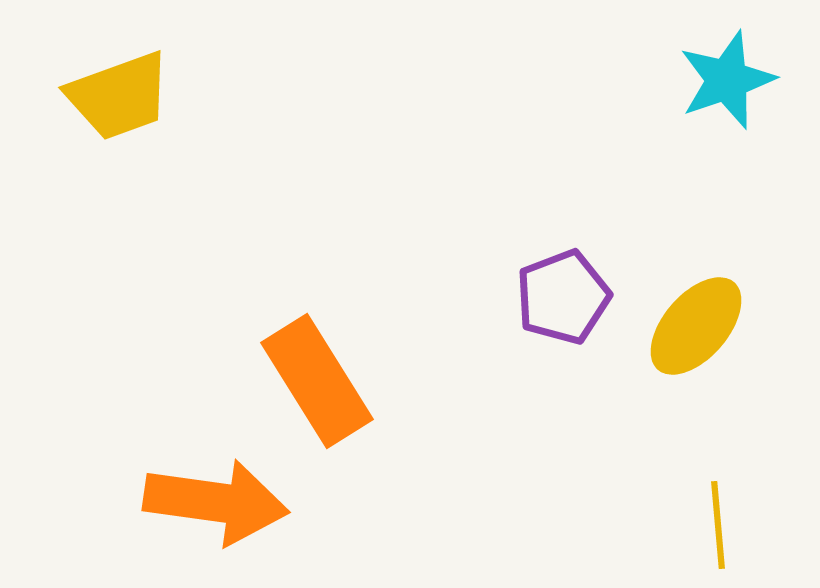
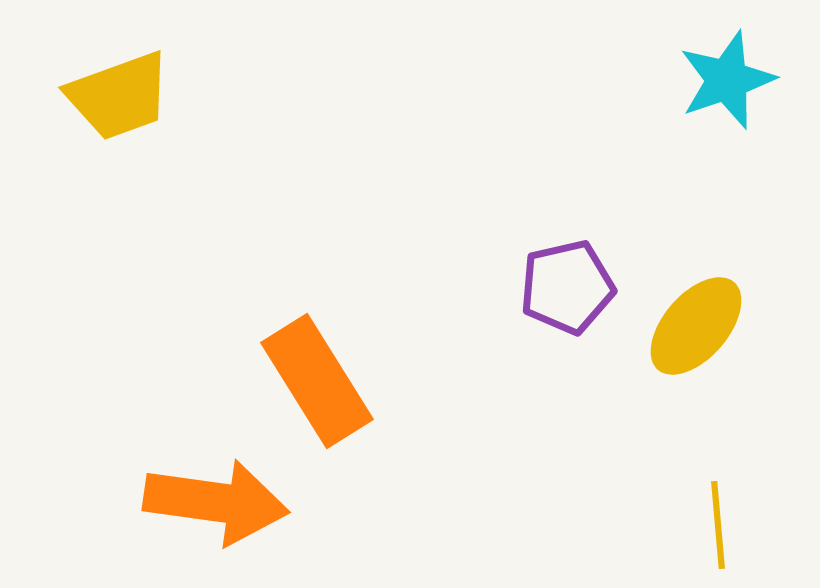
purple pentagon: moved 4 px right, 10 px up; rotated 8 degrees clockwise
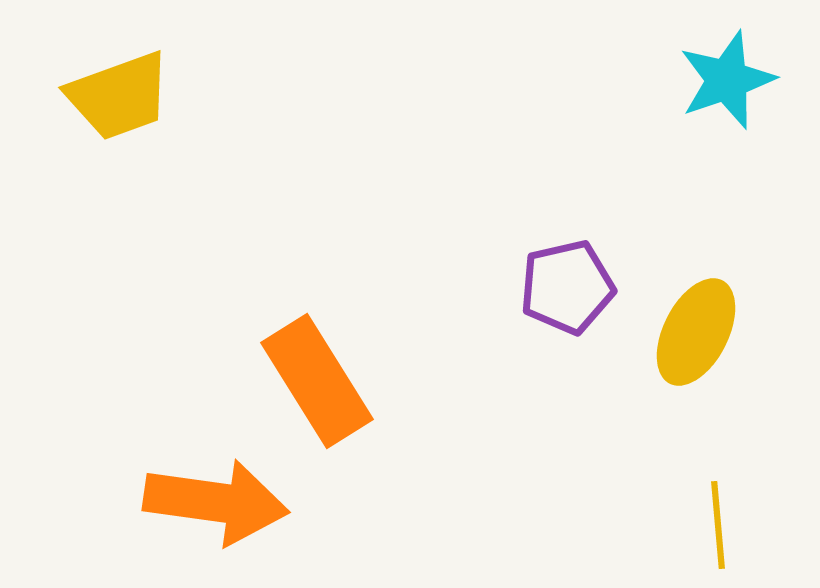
yellow ellipse: moved 6 px down; rotated 14 degrees counterclockwise
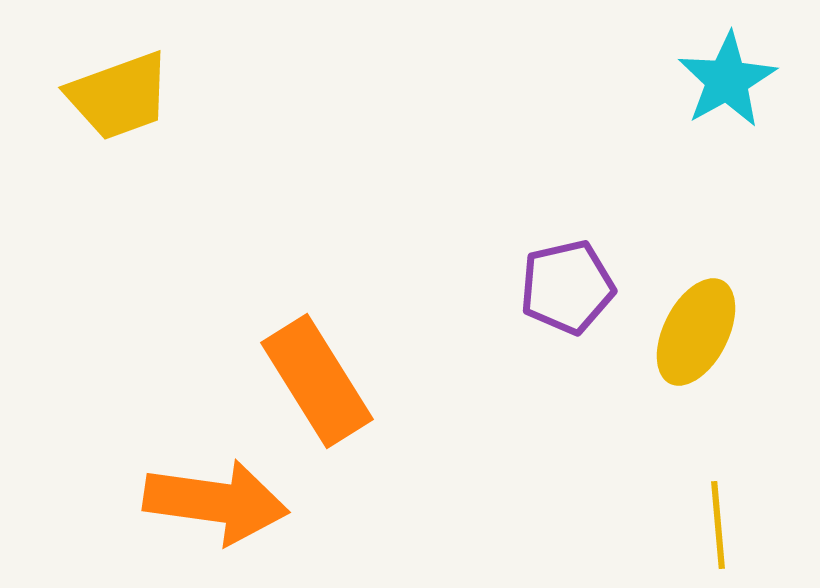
cyan star: rotated 10 degrees counterclockwise
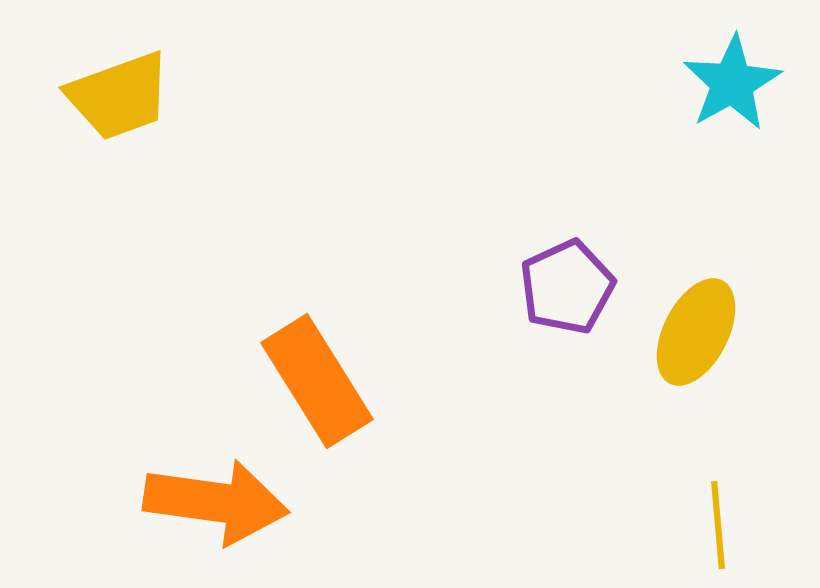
cyan star: moved 5 px right, 3 px down
purple pentagon: rotated 12 degrees counterclockwise
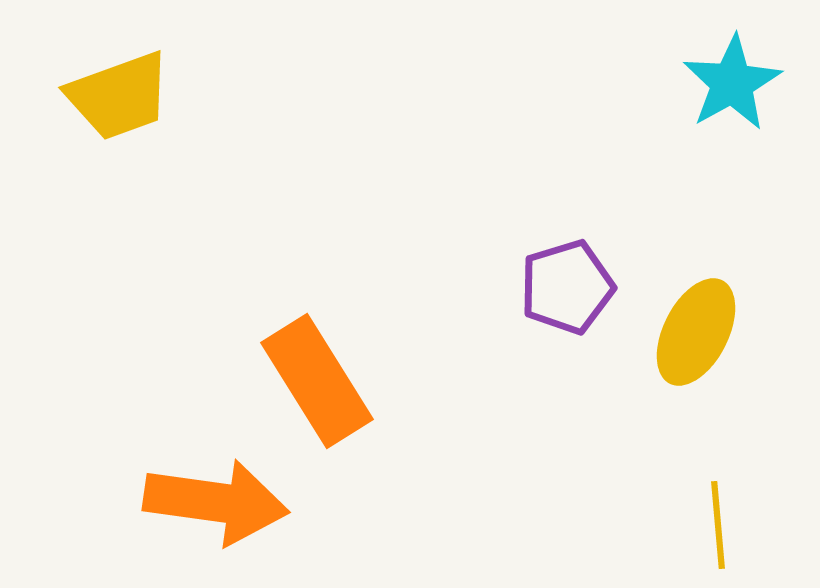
purple pentagon: rotated 8 degrees clockwise
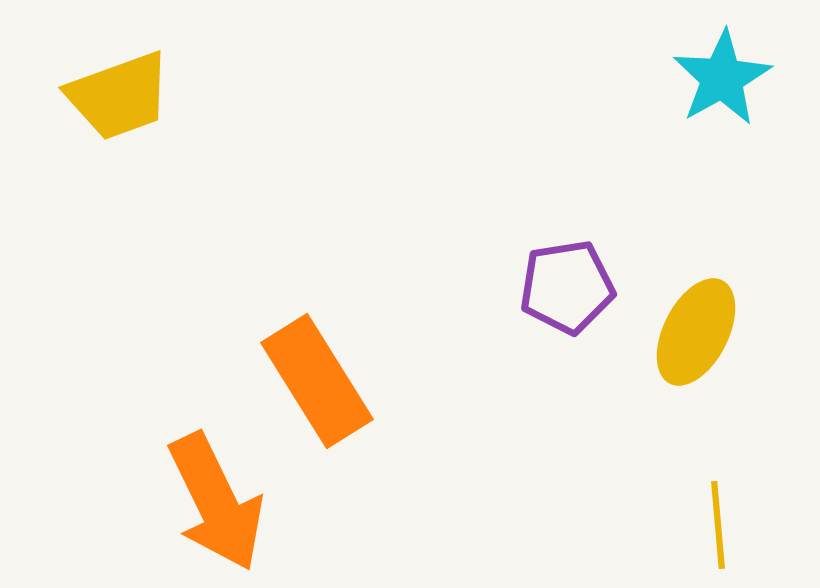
cyan star: moved 10 px left, 5 px up
purple pentagon: rotated 8 degrees clockwise
orange arrow: rotated 56 degrees clockwise
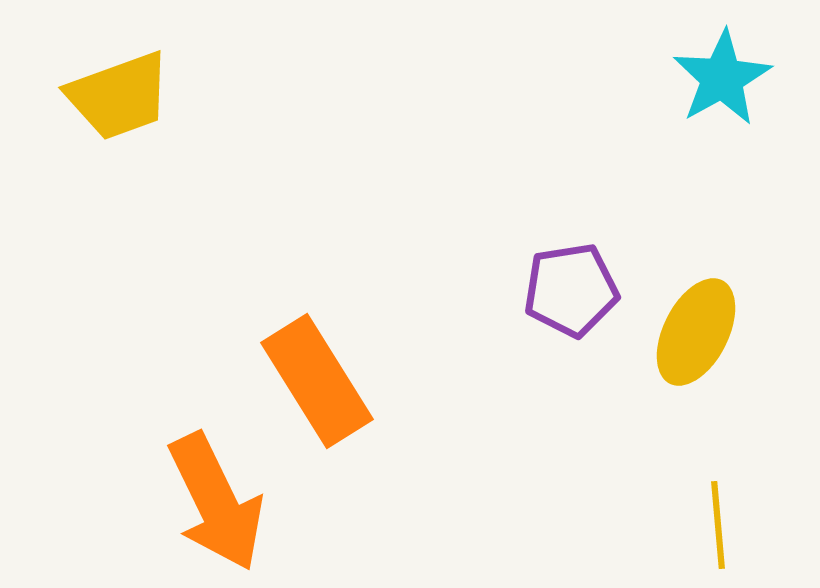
purple pentagon: moved 4 px right, 3 px down
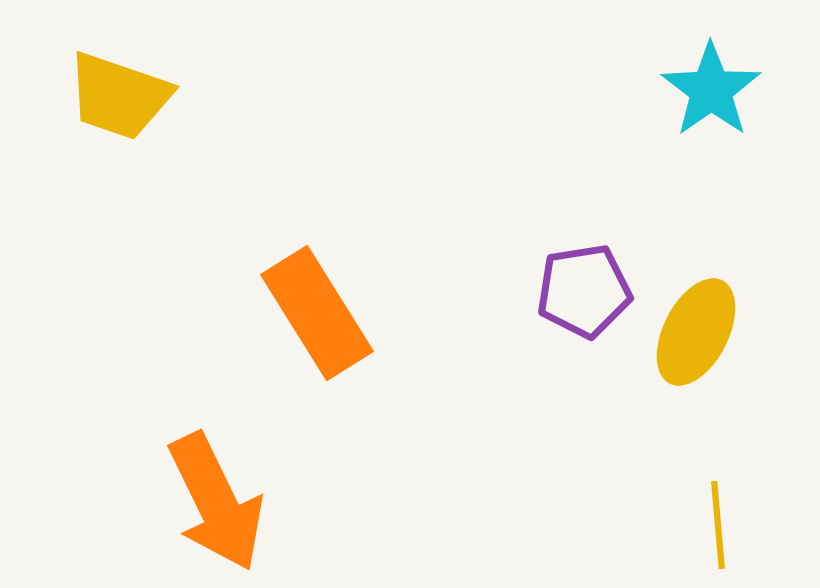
cyan star: moved 11 px left, 12 px down; rotated 6 degrees counterclockwise
yellow trapezoid: rotated 39 degrees clockwise
purple pentagon: moved 13 px right, 1 px down
orange rectangle: moved 68 px up
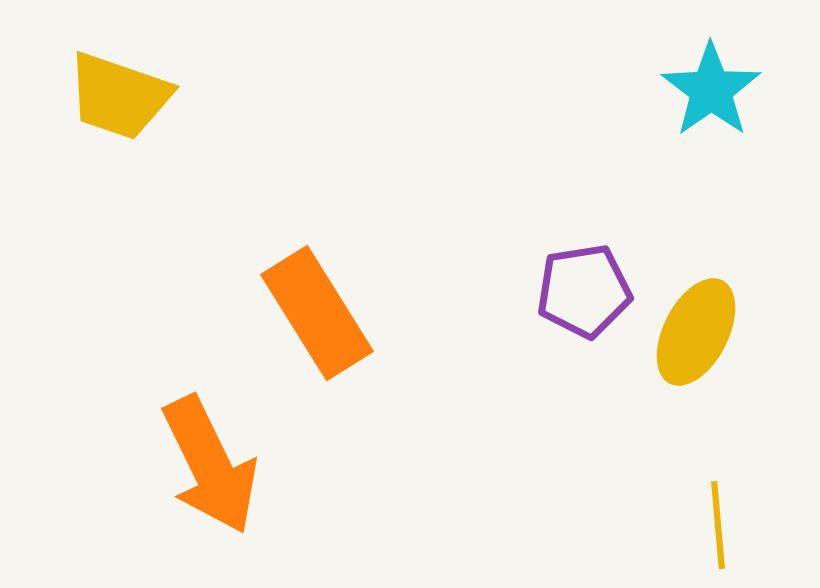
orange arrow: moved 6 px left, 37 px up
